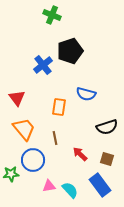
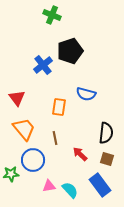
black semicircle: moved 1 px left, 6 px down; rotated 65 degrees counterclockwise
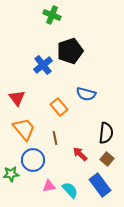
orange rectangle: rotated 48 degrees counterclockwise
brown square: rotated 24 degrees clockwise
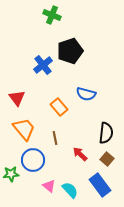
pink triangle: rotated 48 degrees clockwise
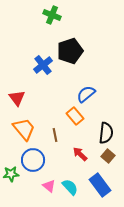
blue semicircle: rotated 126 degrees clockwise
orange rectangle: moved 16 px right, 9 px down
brown line: moved 3 px up
brown square: moved 1 px right, 3 px up
cyan semicircle: moved 3 px up
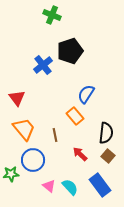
blue semicircle: rotated 18 degrees counterclockwise
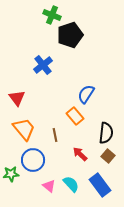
black pentagon: moved 16 px up
cyan semicircle: moved 1 px right, 3 px up
